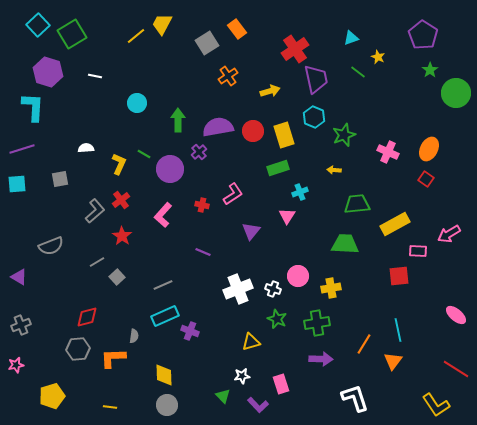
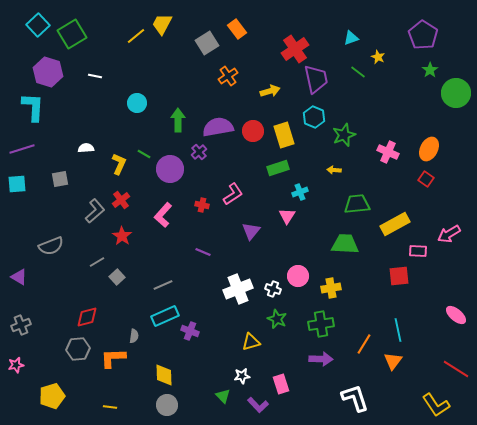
green cross at (317, 323): moved 4 px right, 1 px down
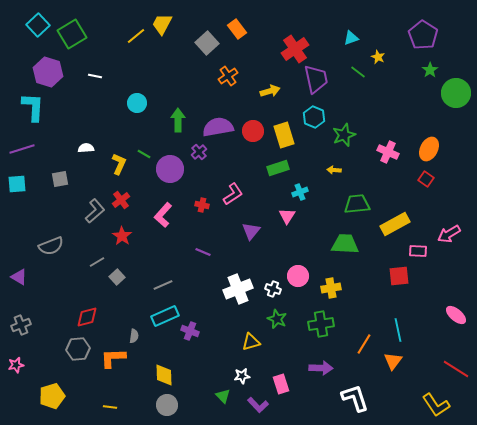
gray square at (207, 43): rotated 10 degrees counterclockwise
purple arrow at (321, 359): moved 9 px down
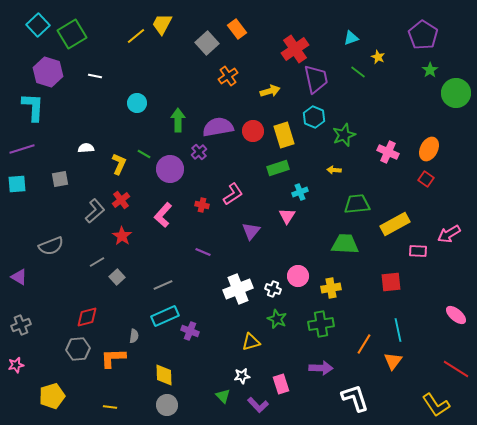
red square at (399, 276): moved 8 px left, 6 px down
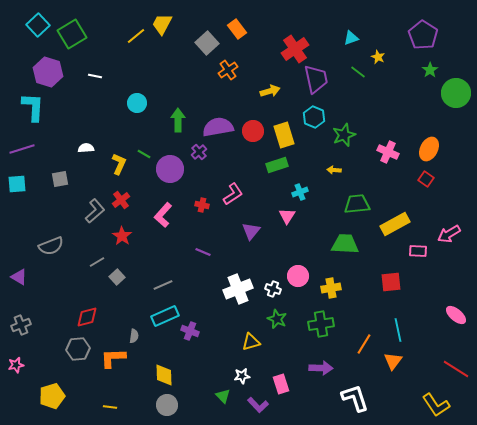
orange cross at (228, 76): moved 6 px up
green rectangle at (278, 168): moved 1 px left, 3 px up
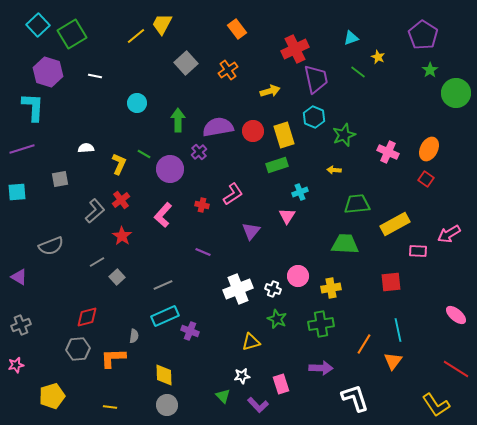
gray square at (207, 43): moved 21 px left, 20 px down
red cross at (295, 49): rotated 8 degrees clockwise
cyan square at (17, 184): moved 8 px down
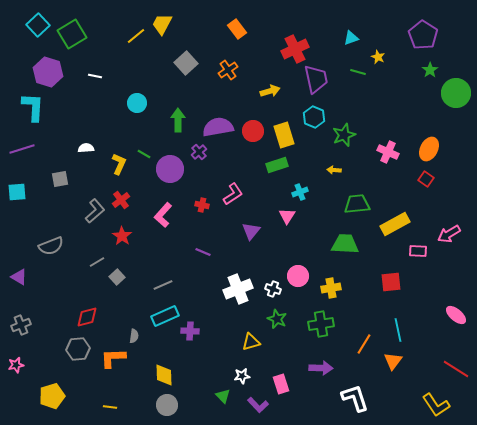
green line at (358, 72): rotated 21 degrees counterclockwise
purple cross at (190, 331): rotated 18 degrees counterclockwise
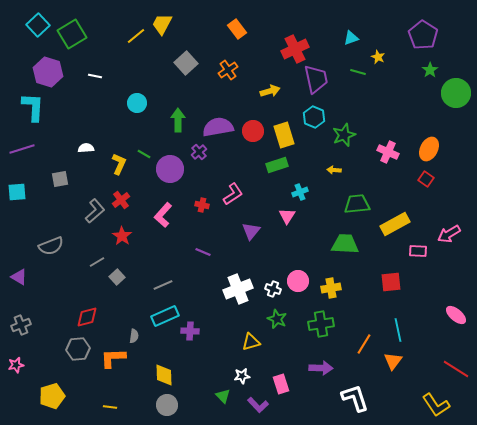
pink circle at (298, 276): moved 5 px down
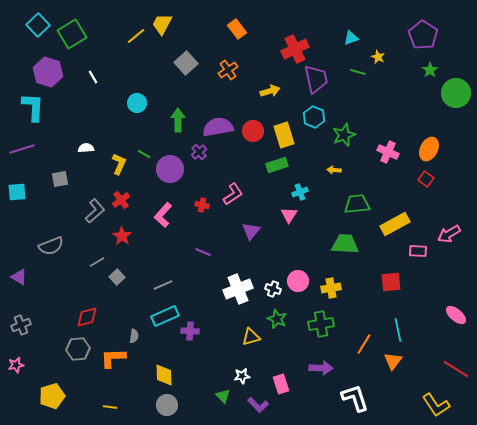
white line at (95, 76): moved 2 px left, 1 px down; rotated 48 degrees clockwise
pink triangle at (287, 216): moved 2 px right, 1 px up
yellow triangle at (251, 342): moved 5 px up
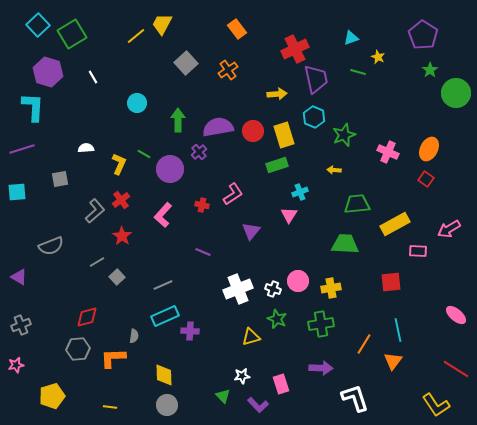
yellow arrow at (270, 91): moved 7 px right, 3 px down; rotated 12 degrees clockwise
pink arrow at (449, 234): moved 5 px up
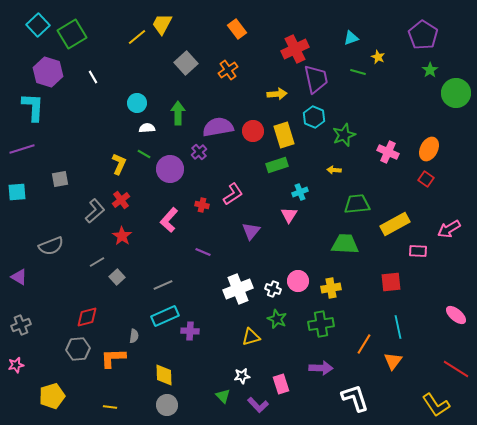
yellow line at (136, 36): moved 1 px right, 1 px down
green arrow at (178, 120): moved 7 px up
white semicircle at (86, 148): moved 61 px right, 20 px up
pink L-shape at (163, 215): moved 6 px right, 5 px down
cyan line at (398, 330): moved 3 px up
